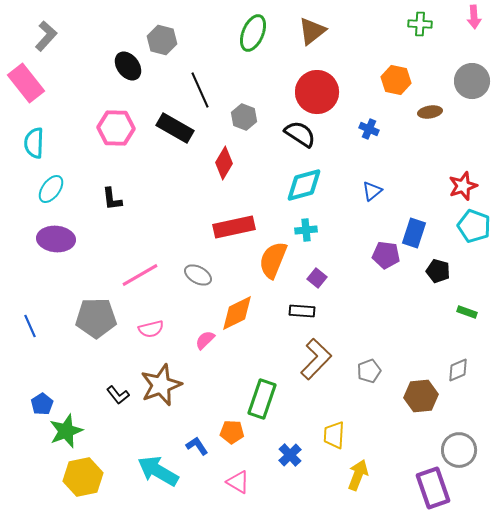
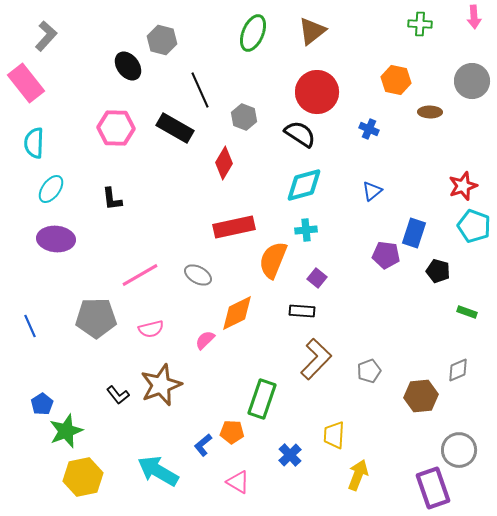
brown ellipse at (430, 112): rotated 10 degrees clockwise
blue L-shape at (197, 446): moved 6 px right, 1 px up; rotated 95 degrees counterclockwise
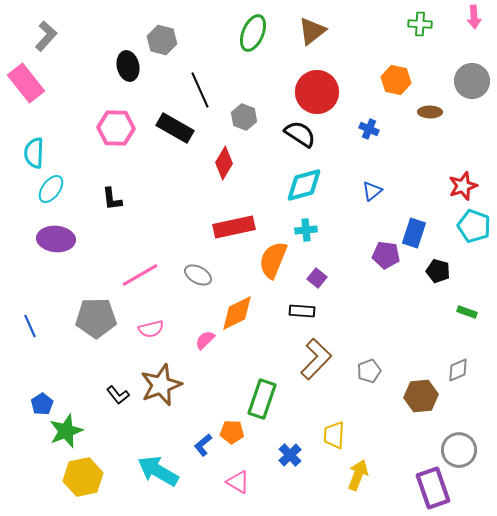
black ellipse at (128, 66): rotated 24 degrees clockwise
cyan semicircle at (34, 143): moved 10 px down
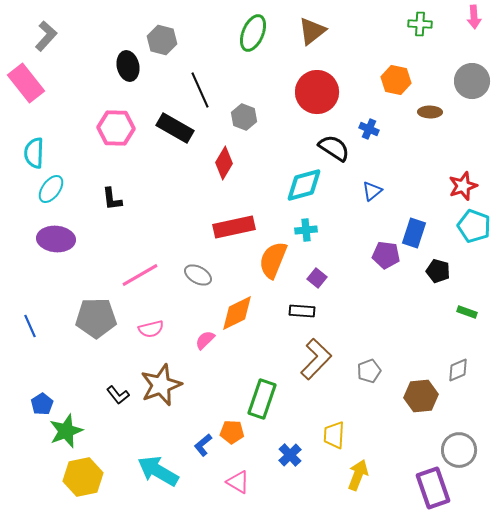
black semicircle at (300, 134): moved 34 px right, 14 px down
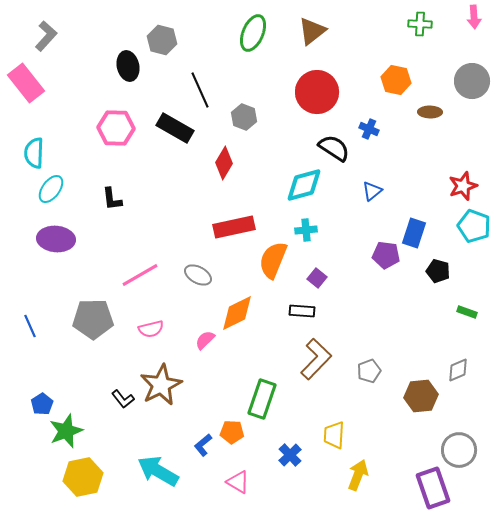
gray pentagon at (96, 318): moved 3 px left, 1 px down
brown star at (161, 385): rotated 6 degrees counterclockwise
black L-shape at (118, 395): moved 5 px right, 4 px down
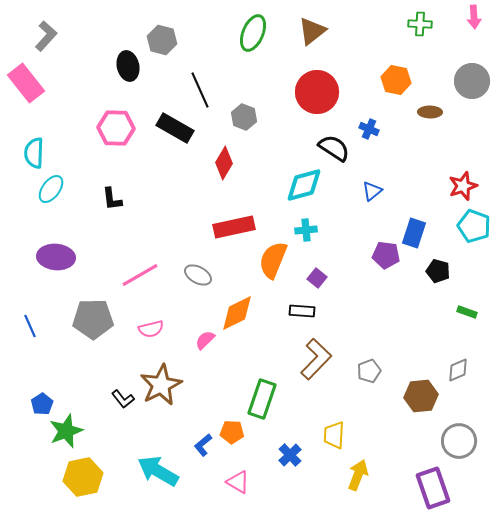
purple ellipse at (56, 239): moved 18 px down
gray circle at (459, 450): moved 9 px up
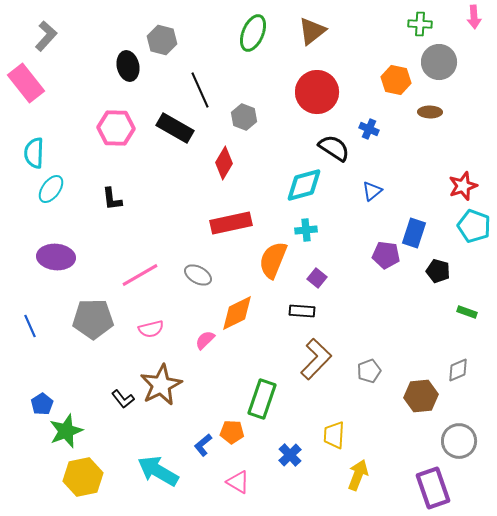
gray circle at (472, 81): moved 33 px left, 19 px up
red rectangle at (234, 227): moved 3 px left, 4 px up
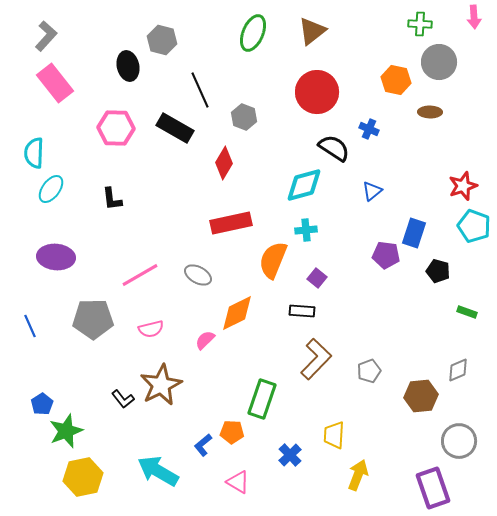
pink rectangle at (26, 83): moved 29 px right
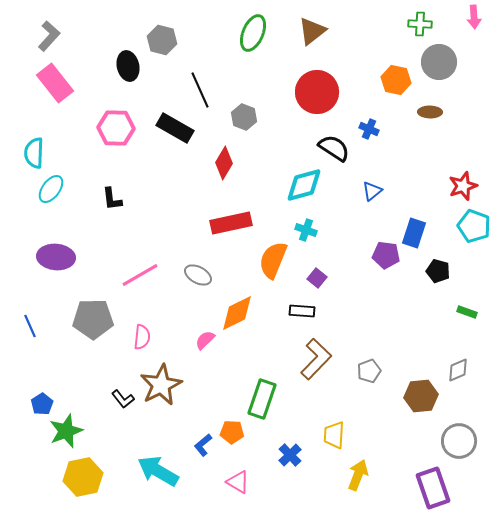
gray L-shape at (46, 36): moved 3 px right
cyan cross at (306, 230): rotated 25 degrees clockwise
pink semicircle at (151, 329): moved 9 px left, 8 px down; rotated 70 degrees counterclockwise
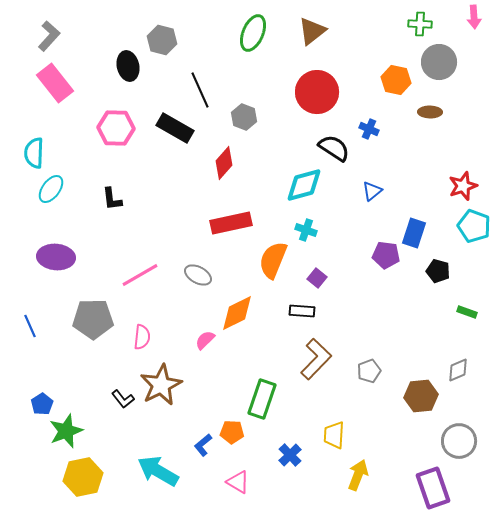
red diamond at (224, 163): rotated 12 degrees clockwise
